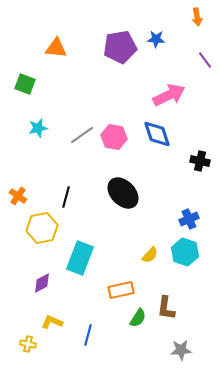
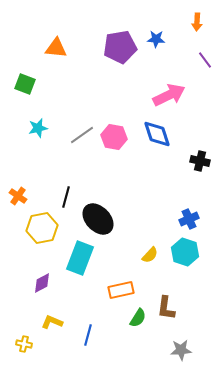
orange arrow: moved 5 px down; rotated 12 degrees clockwise
black ellipse: moved 25 px left, 26 px down
yellow cross: moved 4 px left
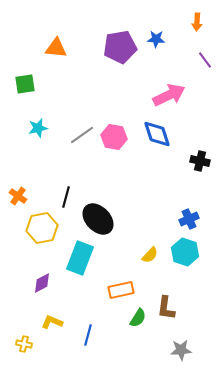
green square: rotated 30 degrees counterclockwise
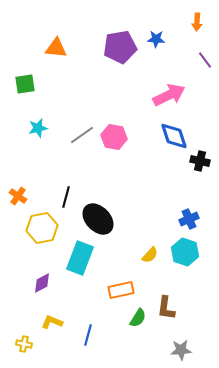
blue diamond: moved 17 px right, 2 px down
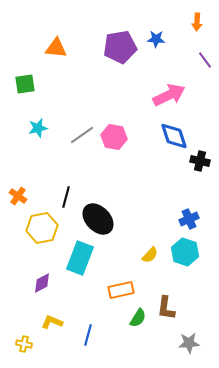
gray star: moved 8 px right, 7 px up
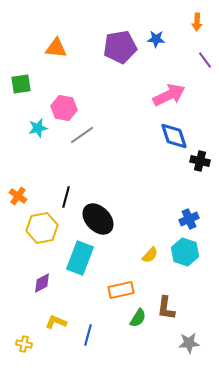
green square: moved 4 px left
pink hexagon: moved 50 px left, 29 px up
yellow L-shape: moved 4 px right
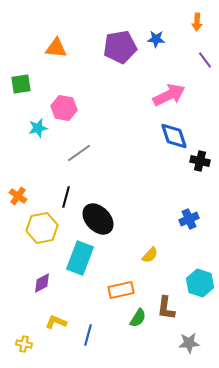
gray line: moved 3 px left, 18 px down
cyan hexagon: moved 15 px right, 31 px down
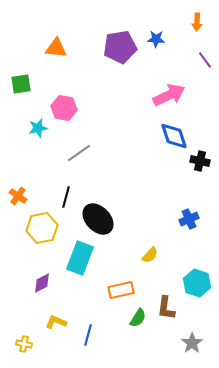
cyan hexagon: moved 3 px left
gray star: moved 3 px right; rotated 30 degrees counterclockwise
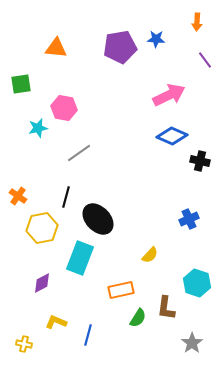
blue diamond: moved 2 px left; rotated 48 degrees counterclockwise
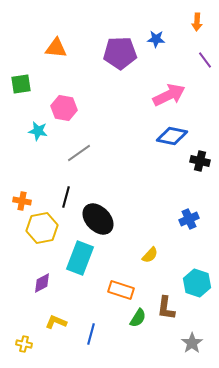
purple pentagon: moved 6 px down; rotated 8 degrees clockwise
cyan star: moved 3 px down; rotated 24 degrees clockwise
blue diamond: rotated 12 degrees counterclockwise
orange cross: moved 4 px right, 5 px down; rotated 24 degrees counterclockwise
orange rectangle: rotated 30 degrees clockwise
blue line: moved 3 px right, 1 px up
